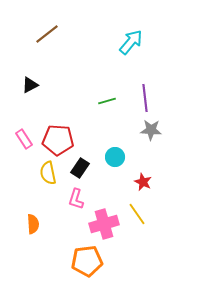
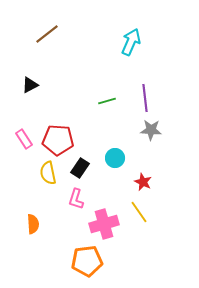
cyan arrow: rotated 16 degrees counterclockwise
cyan circle: moved 1 px down
yellow line: moved 2 px right, 2 px up
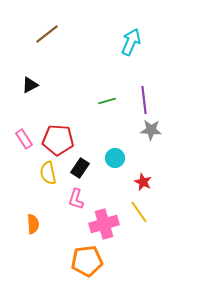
purple line: moved 1 px left, 2 px down
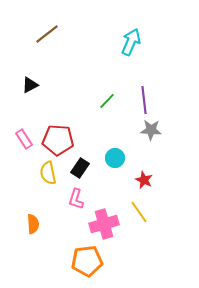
green line: rotated 30 degrees counterclockwise
red star: moved 1 px right, 2 px up
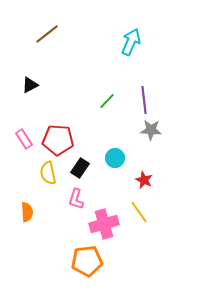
orange semicircle: moved 6 px left, 12 px up
